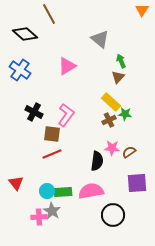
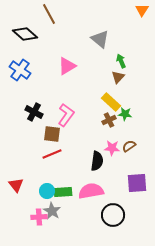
brown semicircle: moved 6 px up
red triangle: moved 2 px down
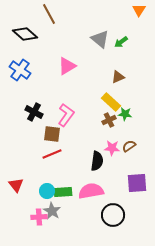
orange triangle: moved 3 px left
green arrow: moved 19 px up; rotated 104 degrees counterclockwise
brown triangle: rotated 24 degrees clockwise
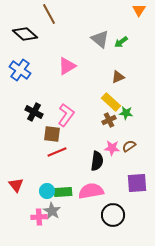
green star: moved 1 px right, 1 px up
red line: moved 5 px right, 2 px up
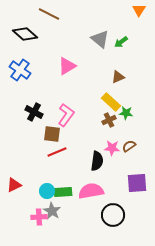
brown line: rotated 35 degrees counterclockwise
red triangle: moved 2 px left; rotated 42 degrees clockwise
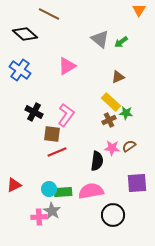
cyan circle: moved 2 px right, 2 px up
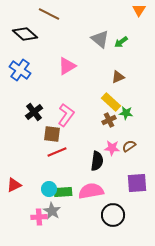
black cross: rotated 24 degrees clockwise
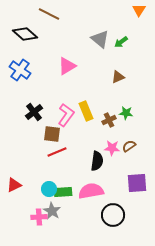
yellow rectangle: moved 25 px left, 9 px down; rotated 24 degrees clockwise
